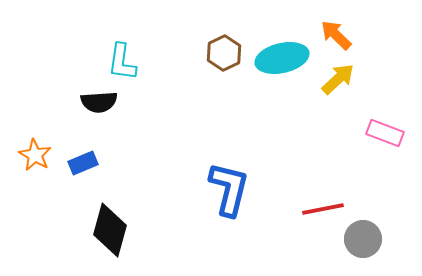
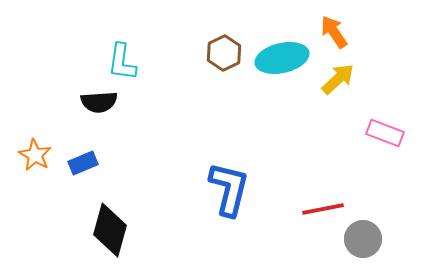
orange arrow: moved 2 px left, 3 px up; rotated 12 degrees clockwise
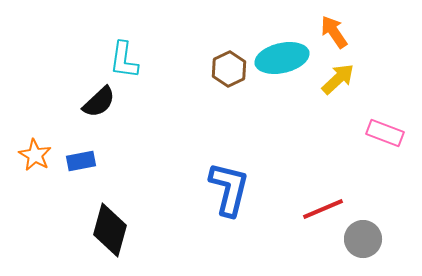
brown hexagon: moved 5 px right, 16 px down
cyan L-shape: moved 2 px right, 2 px up
black semicircle: rotated 39 degrees counterclockwise
blue rectangle: moved 2 px left, 2 px up; rotated 12 degrees clockwise
red line: rotated 12 degrees counterclockwise
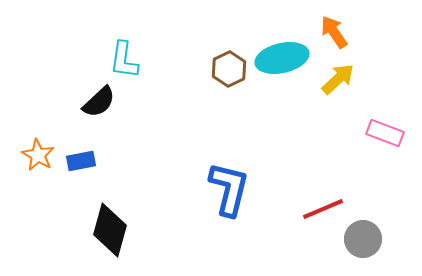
orange star: moved 3 px right
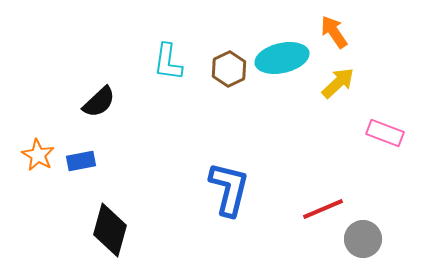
cyan L-shape: moved 44 px right, 2 px down
yellow arrow: moved 4 px down
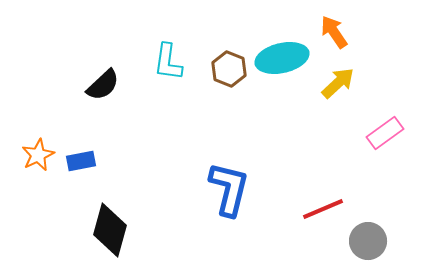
brown hexagon: rotated 12 degrees counterclockwise
black semicircle: moved 4 px right, 17 px up
pink rectangle: rotated 57 degrees counterclockwise
orange star: rotated 16 degrees clockwise
gray circle: moved 5 px right, 2 px down
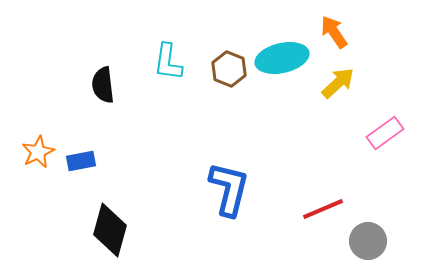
black semicircle: rotated 126 degrees clockwise
orange star: moved 3 px up
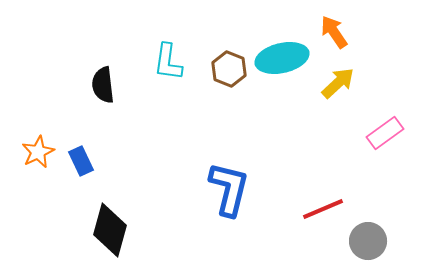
blue rectangle: rotated 76 degrees clockwise
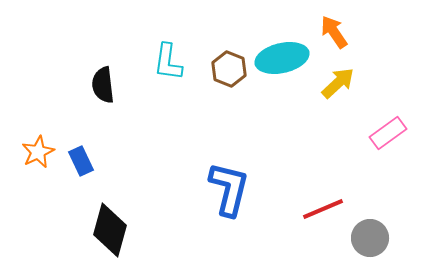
pink rectangle: moved 3 px right
gray circle: moved 2 px right, 3 px up
